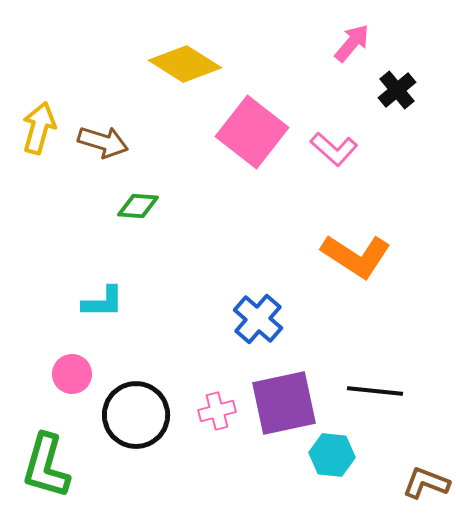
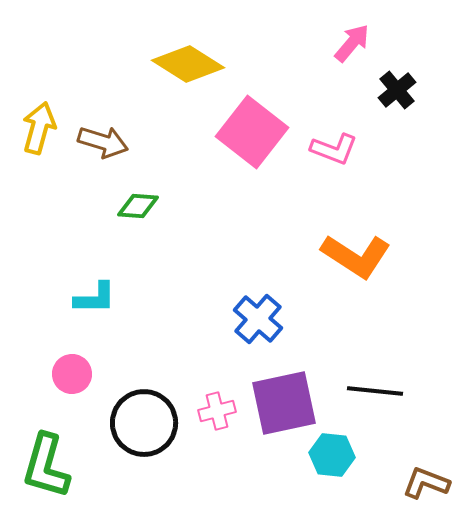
yellow diamond: moved 3 px right
pink L-shape: rotated 21 degrees counterclockwise
cyan L-shape: moved 8 px left, 4 px up
black circle: moved 8 px right, 8 px down
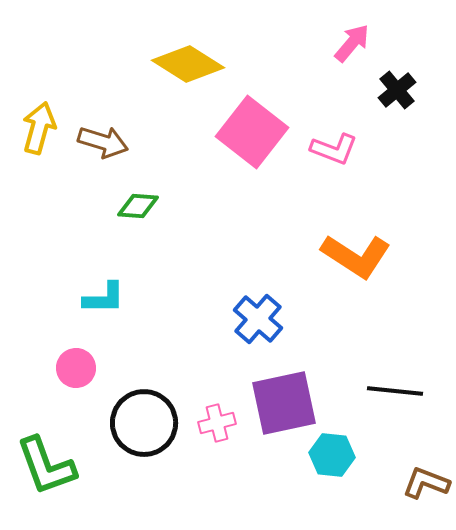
cyan L-shape: moved 9 px right
pink circle: moved 4 px right, 6 px up
black line: moved 20 px right
pink cross: moved 12 px down
green L-shape: rotated 36 degrees counterclockwise
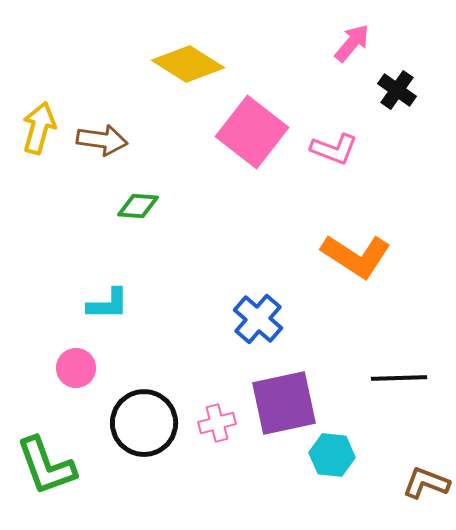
black cross: rotated 15 degrees counterclockwise
brown arrow: moved 1 px left, 2 px up; rotated 9 degrees counterclockwise
cyan L-shape: moved 4 px right, 6 px down
black line: moved 4 px right, 13 px up; rotated 8 degrees counterclockwise
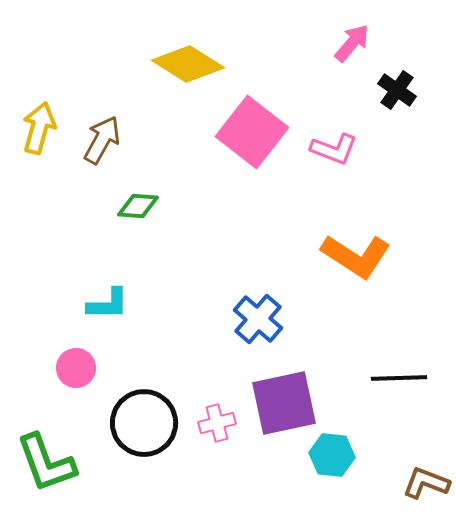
brown arrow: rotated 69 degrees counterclockwise
green L-shape: moved 3 px up
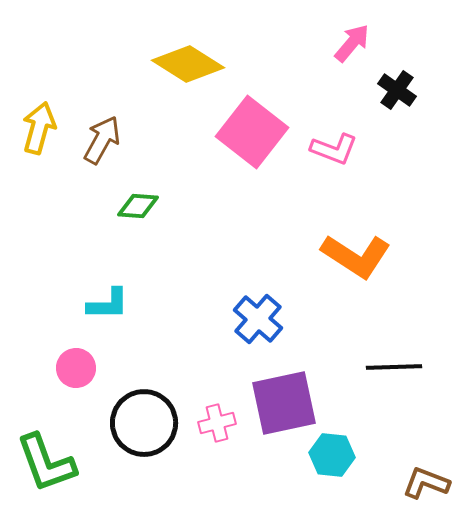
black line: moved 5 px left, 11 px up
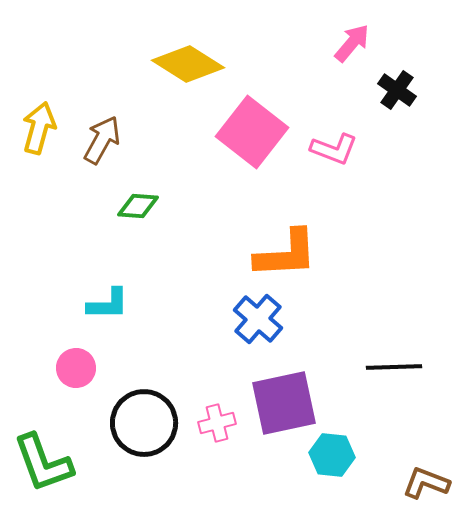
orange L-shape: moved 70 px left, 2 px up; rotated 36 degrees counterclockwise
green L-shape: moved 3 px left
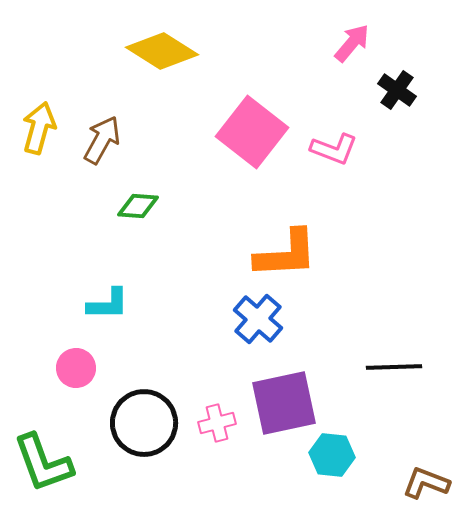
yellow diamond: moved 26 px left, 13 px up
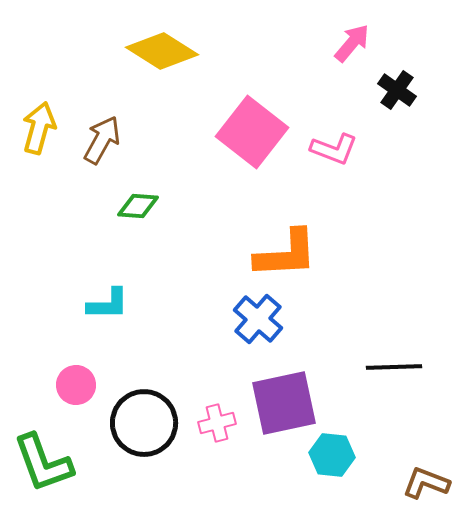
pink circle: moved 17 px down
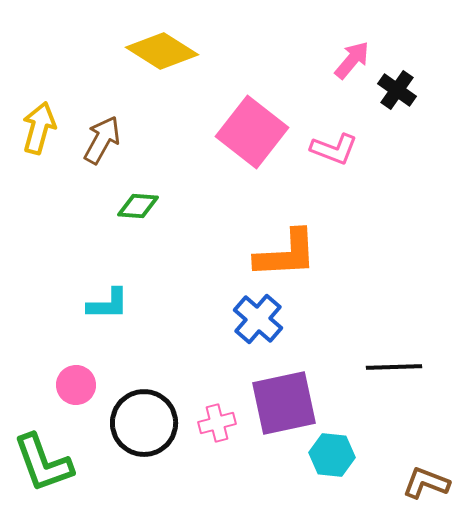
pink arrow: moved 17 px down
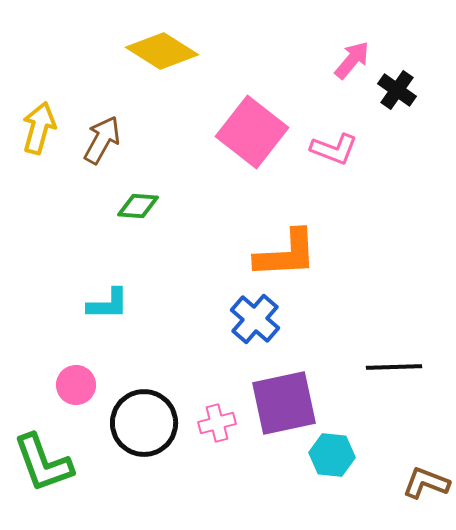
blue cross: moved 3 px left
